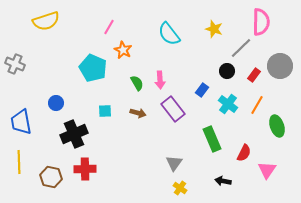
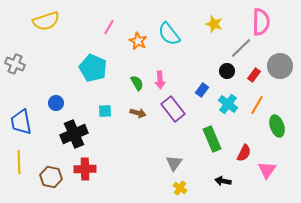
yellow star: moved 5 px up
orange star: moved 15 px right, 9 px up
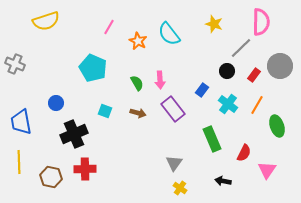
cyan square: rotated 24 degrees clockwise
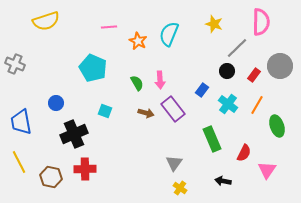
pink line: rotated 56 degrees clockwise
cyan semicircle: rotated 60 degrees clockwise
gray line: moved 4 px left
brown arrow: moved 8 px right
yellow line: rotated 25 degrees counterclockwise
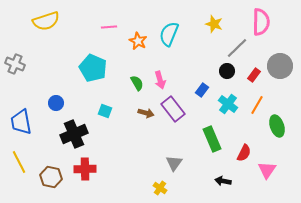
pink arrow: rotated 12 degrees counterclockwise
yellow cross: moved 20 px left
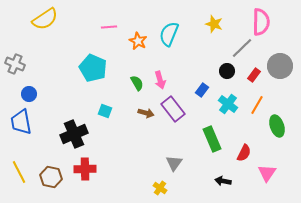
yellow semicircle: moved 1 px left, 2 px up; rotated 16 degrees counterclockwise
gray line: moved 5 px right
blue circle: moved 27 px left, 9 px up
yellow line: moved 10 px down
pink triangle: moved 3 px down
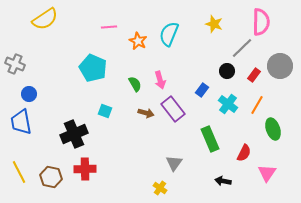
green semicircle: moved 2 px left, 1 px down
green ellipse: moved 4 px left, 3 px down
green rectangle: moved 2 px left
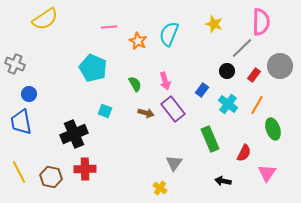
pink arrow: moved 5 px right, 1 px down
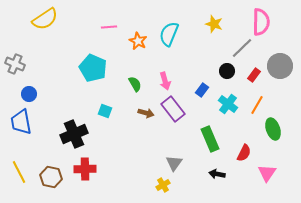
black arrow: moved 6 px left, 7 px up
yellow cross: moved 3 px right, 3 px up; rotated 24 degrees clockwise
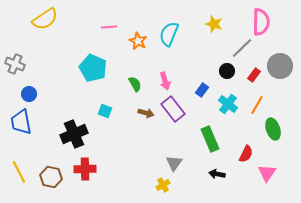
red semicircle: moved 2 px right, 1 px down
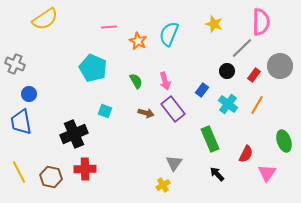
green semicircle: moved 1 px right, 3 px up
green ellipse: moved 11 px right, 12 px down
black arrow: rotated 35 degrees clockwise
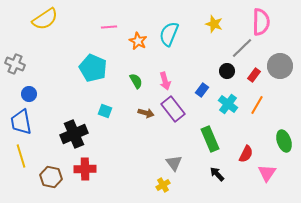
gray triangle: rotated 12 degrees counterclockwise
yellow line: moved 2 px right, 16 px up; rotated 10 degrees clockwise
